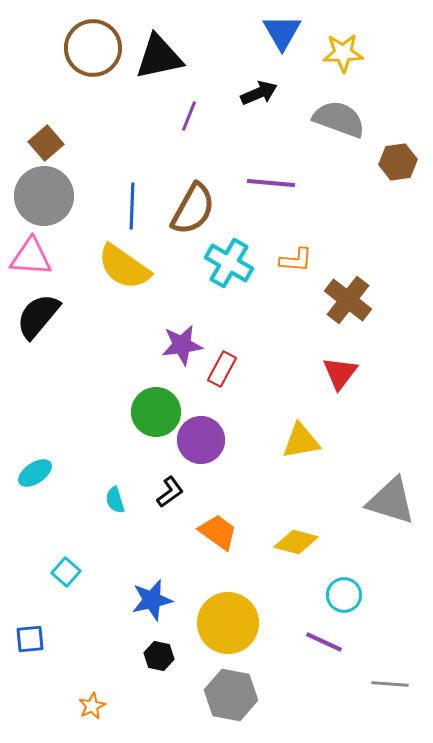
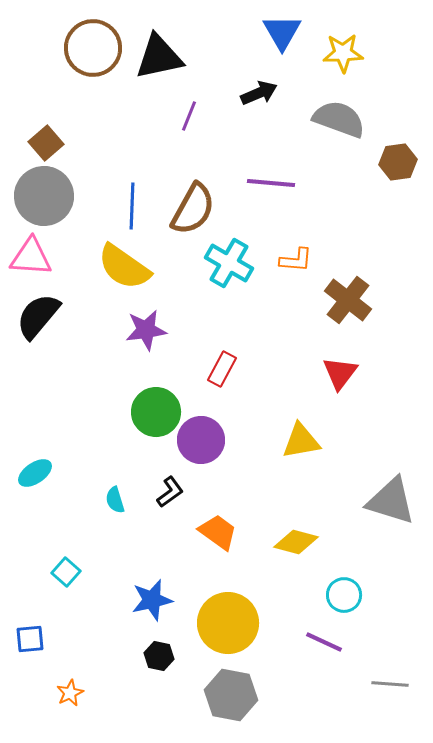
purple star at (182, 345): moved 36 px left, 15 px up
orange star at (92, 706): moved 22 px left, 13 px up
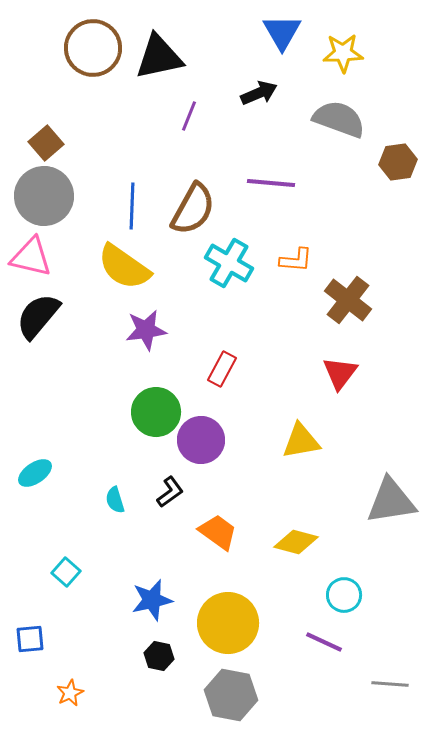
pink triangle at (31, 257): rotated 9 degrees clockwise
gray triangle at (391, 501): rotated 26 degrees counterclockwise
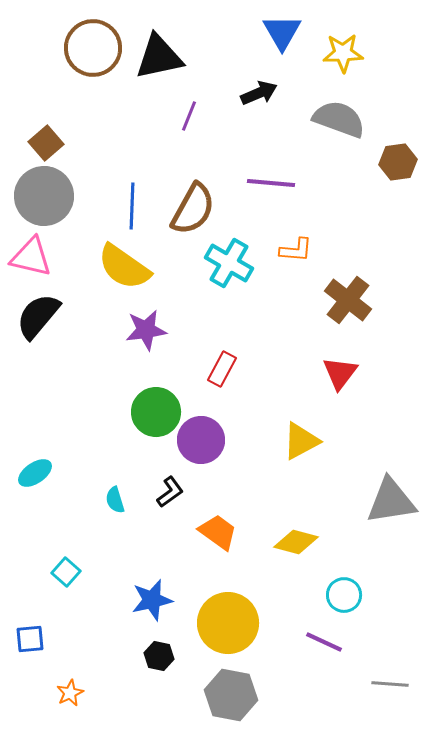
orange L-shape at (296, 260): moved 10 px up
yellow triangle at (301, 441): rotated 18 degrees counterclockwise
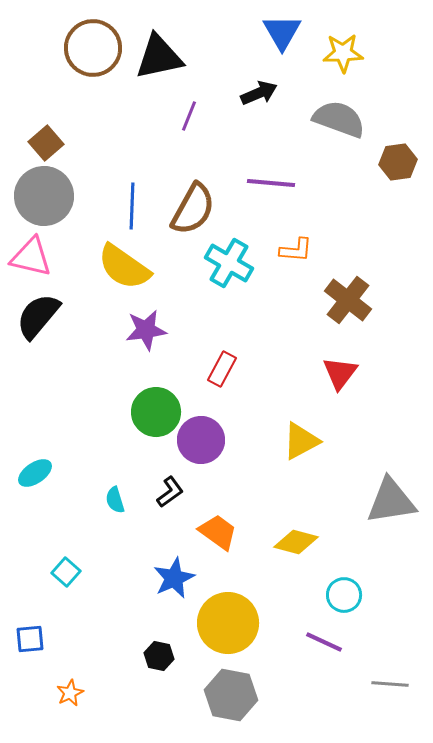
blue star at (152, 600): moved 22 px right, 22 px up; rotated 12 degrees counterclockwise
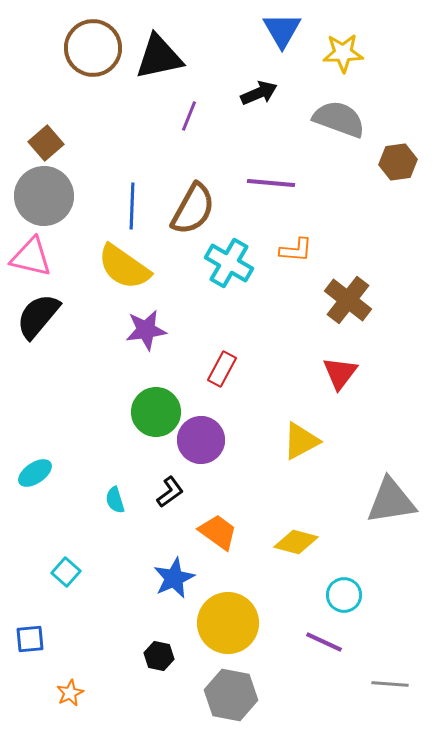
blue triangle at (282, 32): moved 2 px up
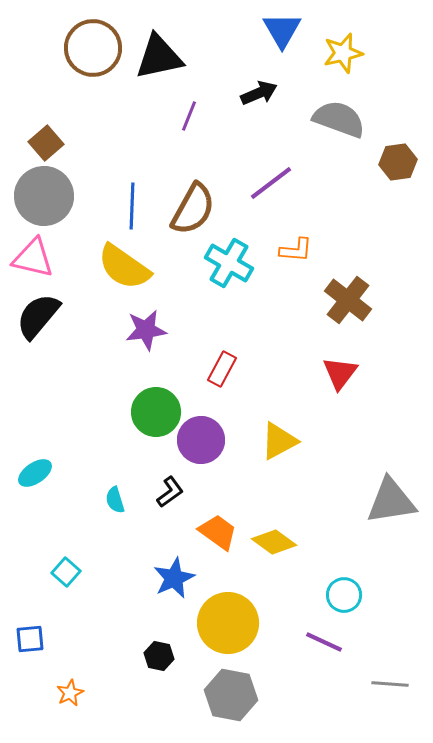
yellow star at (343, 53): rotated 12 degrees counterclockwise
purple line at (271, 183): rotated 42 degrees counterclockwise
pink triangle at (31, 257): moved 2 px right, 1 px down
yellow triangle at (301, 441): moved 22 px left
yellow diamond at (296, 542): moved 22 px left; rotated 21 degrees clockwise
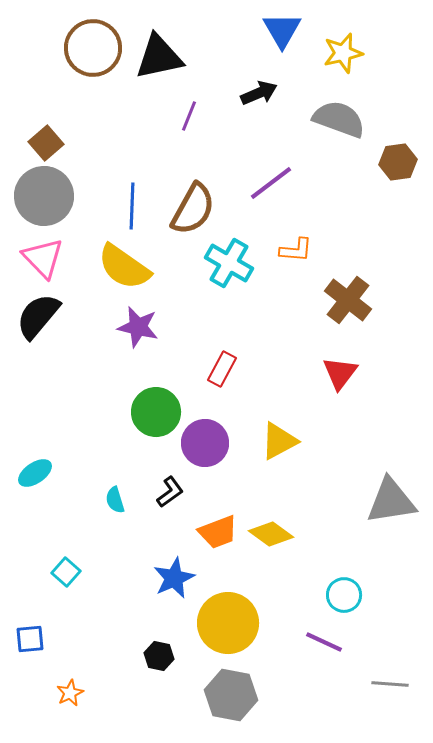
pink triangle at (33, 258): moved 10 px right; rotated 33 degrees clockwise
purple star at (146, 330): moved 8 px left, 3 px up; rotated 21 degrees clockwise
purple circle at (201, 440): moved 4 px right, 3 px down
orange trapezoid at (218, 532): rotated 123 degrees clockwise
yellow diamond at (274, 542): moved 3 px left, 8 px up
